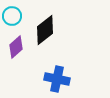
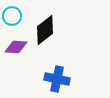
purple diamond: rotated 45 degrees clockwise
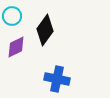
black diamond: rotated 16 degrees counterclockwise
purple diamond: rotated 30 degrees counterclockwise
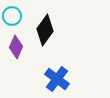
purple diamond: rotated 40 degrees counterclockwise
blue cross: rotated 25 degrees clockwise
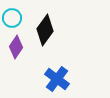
cyan circle: moved 2 px down
purple diamond: rotated 10 degrees clockwise
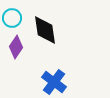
black diamond: rotated 44 degrees counterclockwise
blue cross: moved 3 px left, 3 px down
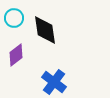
cyan circle: moved 2 px right
purple diamond: moved 8 px down; rotated 20 degrees clockwise
